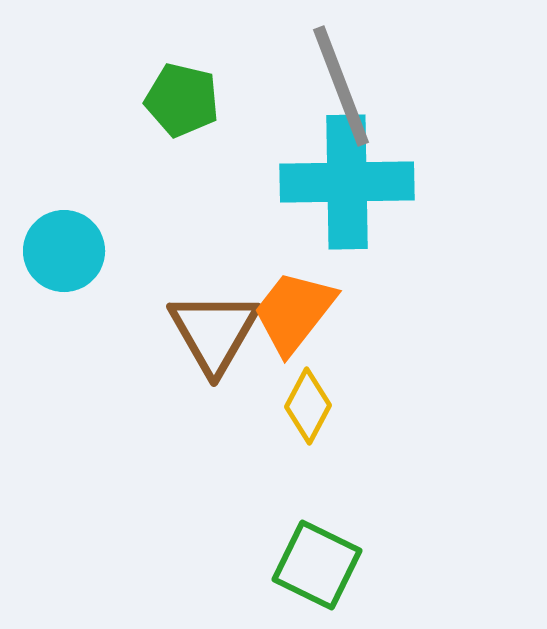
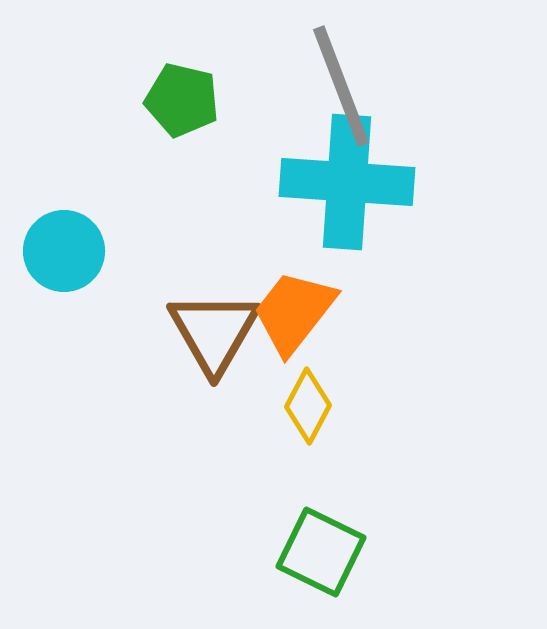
cyan cross: rotated 5 degrees clockwise
green square: moved 4 px right, 13 px up
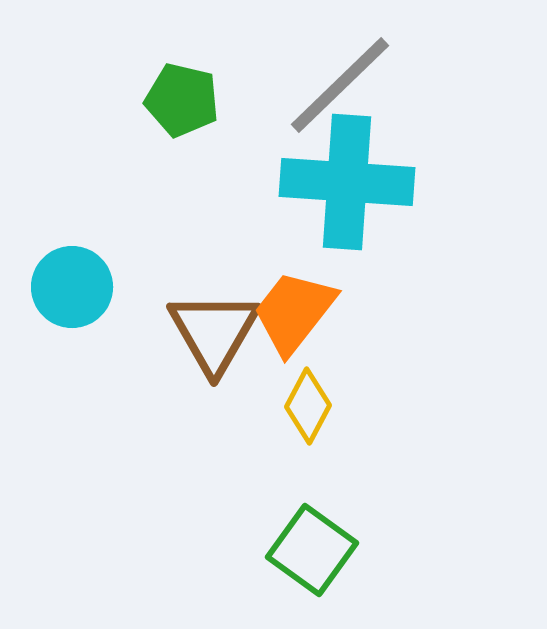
gray line: moved 1 px left, 1 px up; rotated 67 degrees clockwise
cyan circle: moved 8 px right, 36 px down
green square: moved 9 px left, 2 px up; rotated 10 degrees clockwise
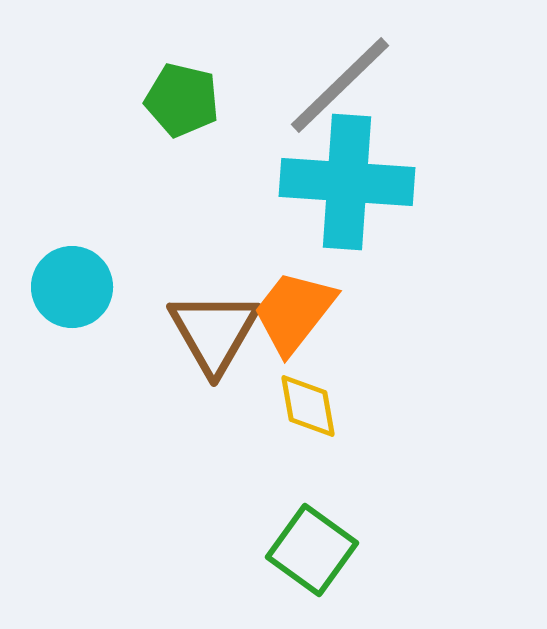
yellow diamond: rotated 38 degrees counterclockwise
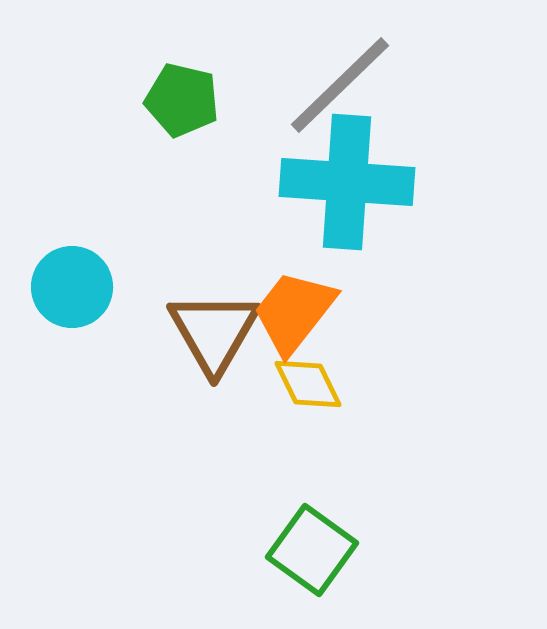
yellow diamond: moved 22 px up; rotated 16 degrees counterclockwise
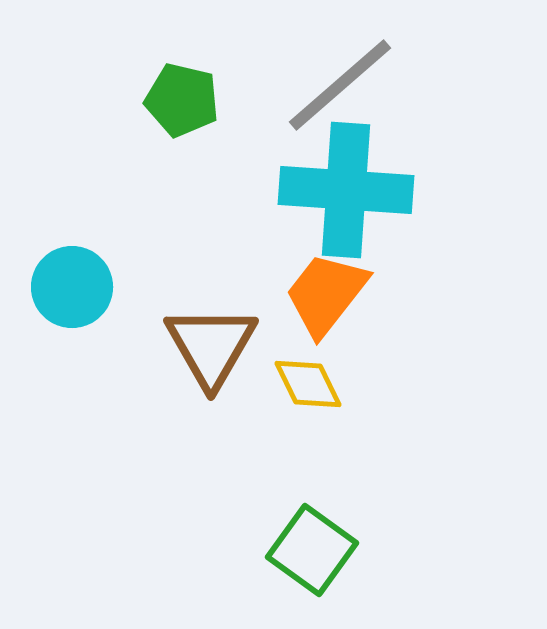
gray line: rotated 3 degrees clockwise
cyan cross: moved 1 px left, 8 px down
orange trapezoid: moved 32 px right, 18 px up
brown triangle: moved 3 px left, 14 px down
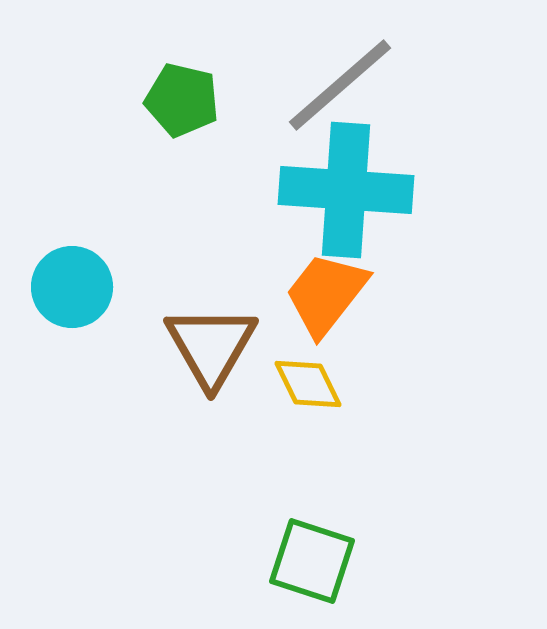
green square: moved 11 px down; rotated 18 degrees counterclockwise
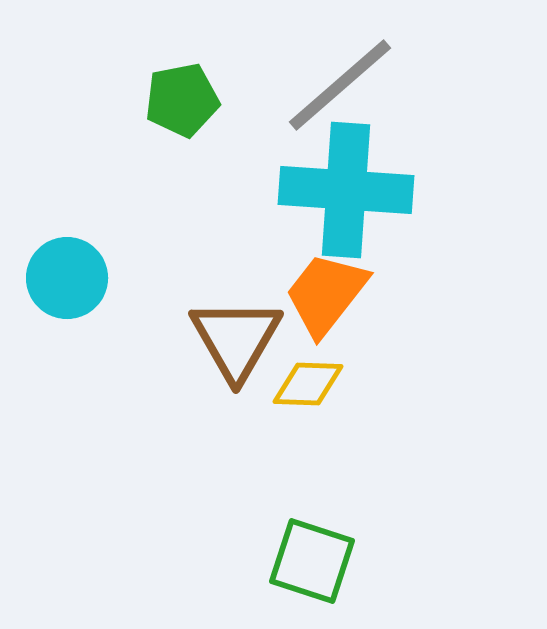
green pentagon: rotated 24 degrees counterclockwise
cyan circle: moved 5 px left, 9 px up
brown triangle: moved 25 px right, 7 px up
yellow diamond: rotated 62 degrees counterclockwise
